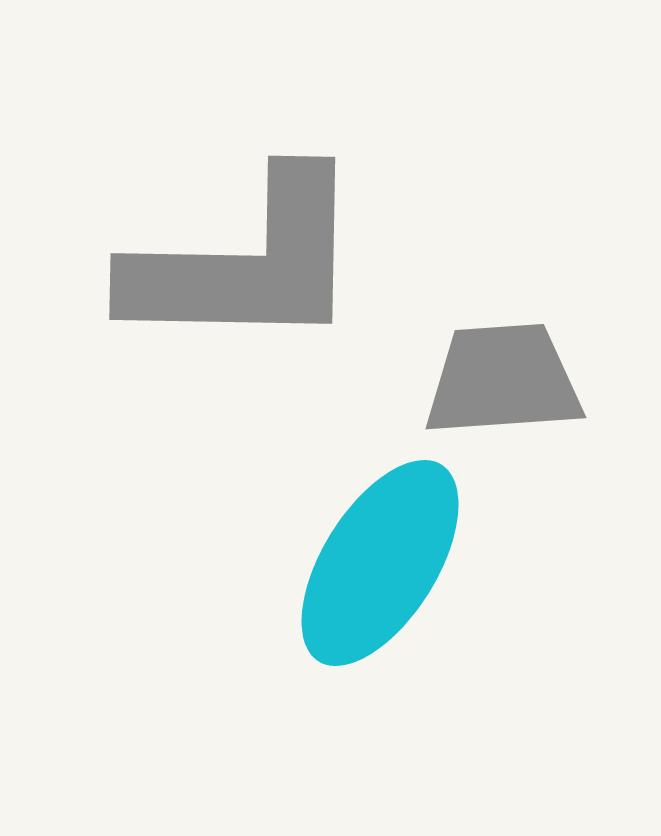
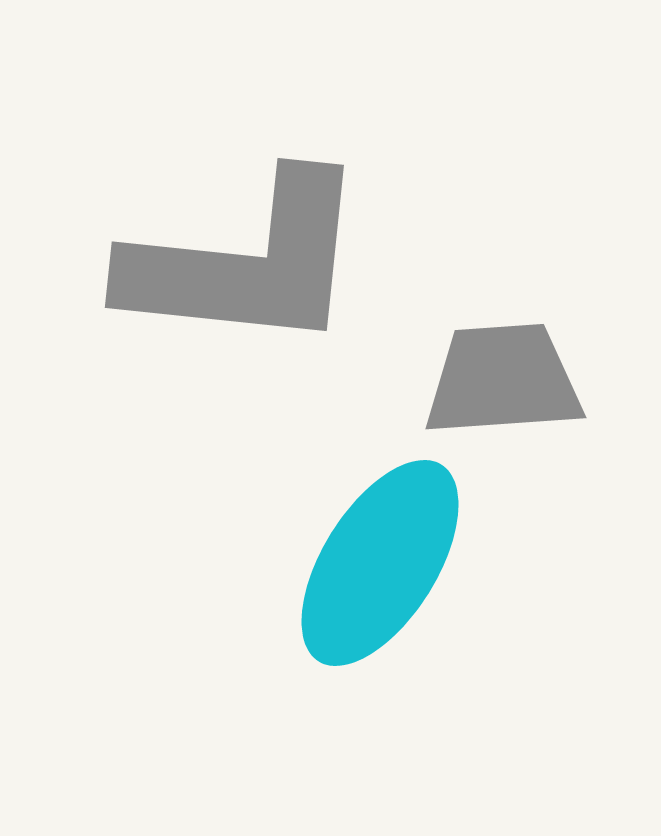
gray L-shape: rotated 5 degrees clockwise
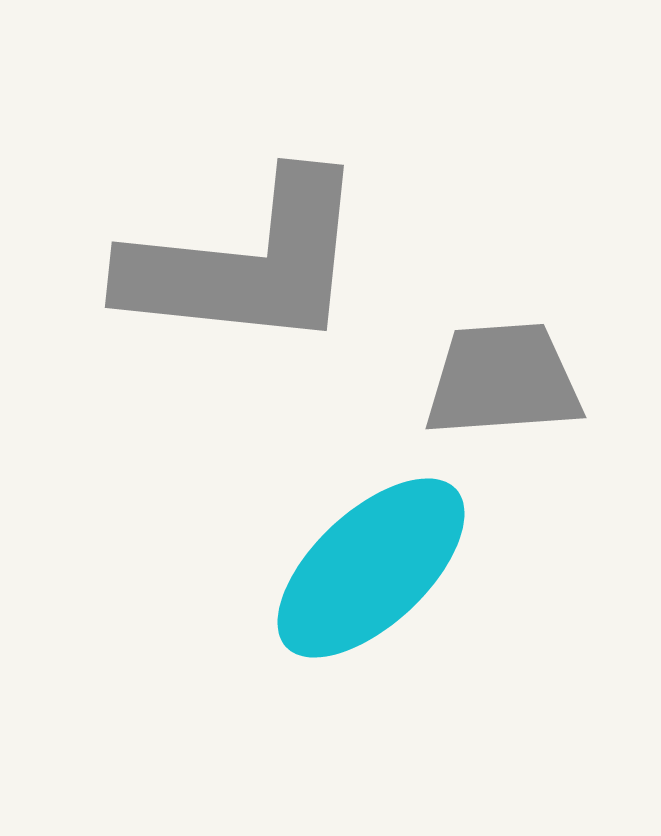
cyan ellipse: moved 9 px left, 5 px down; rotated 15 degrees clockwise
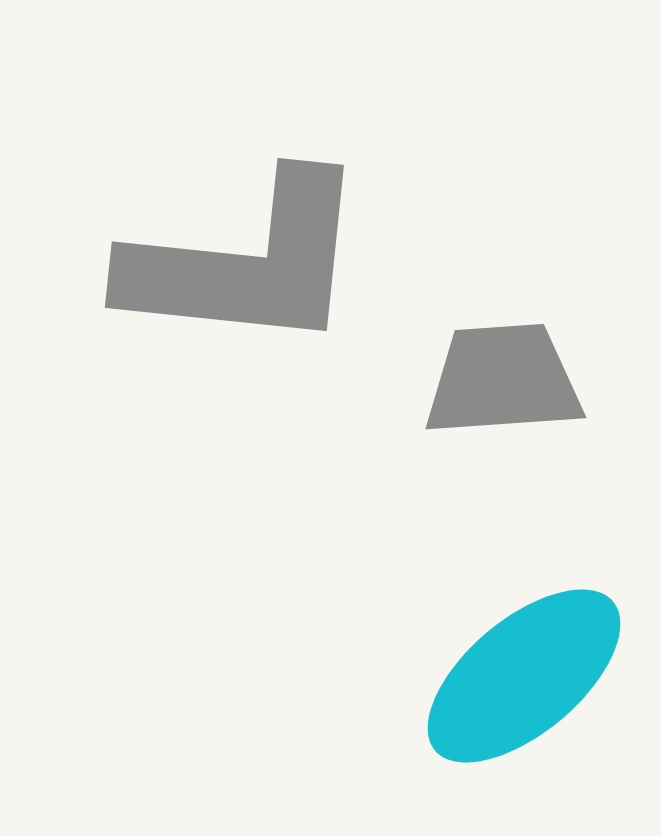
cyan ellipse: moved 153 px right, 108 px down; rotated 3 degrees clockwise
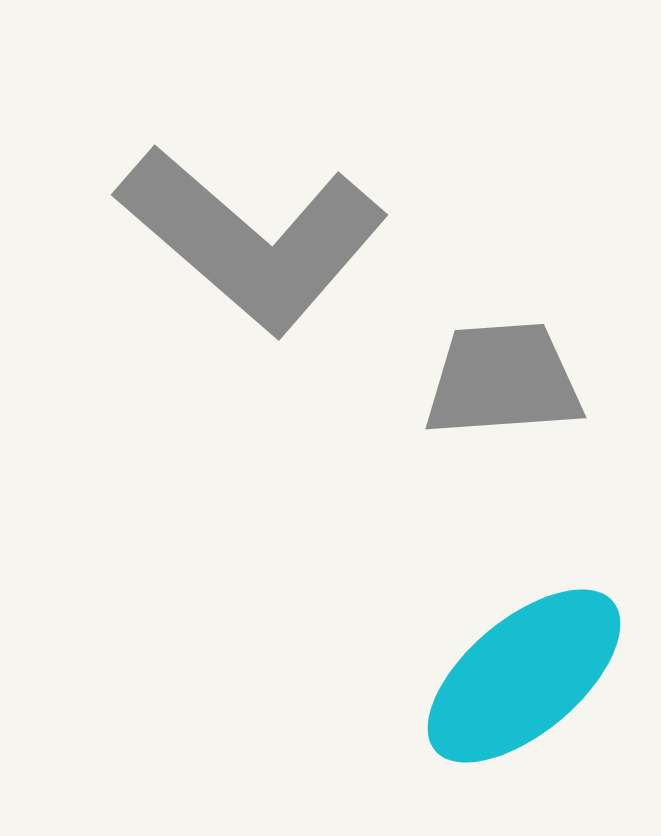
gray L-shape: moved 6 px right, 24 px up; rotated 35 degrees clockwise
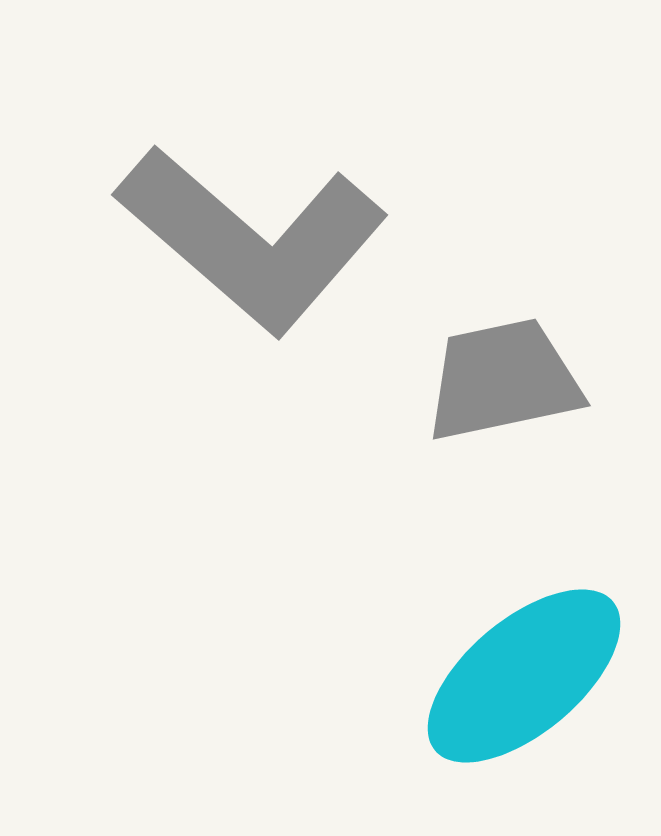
gray trapezoid: rotated 8 degrees counterclockwise
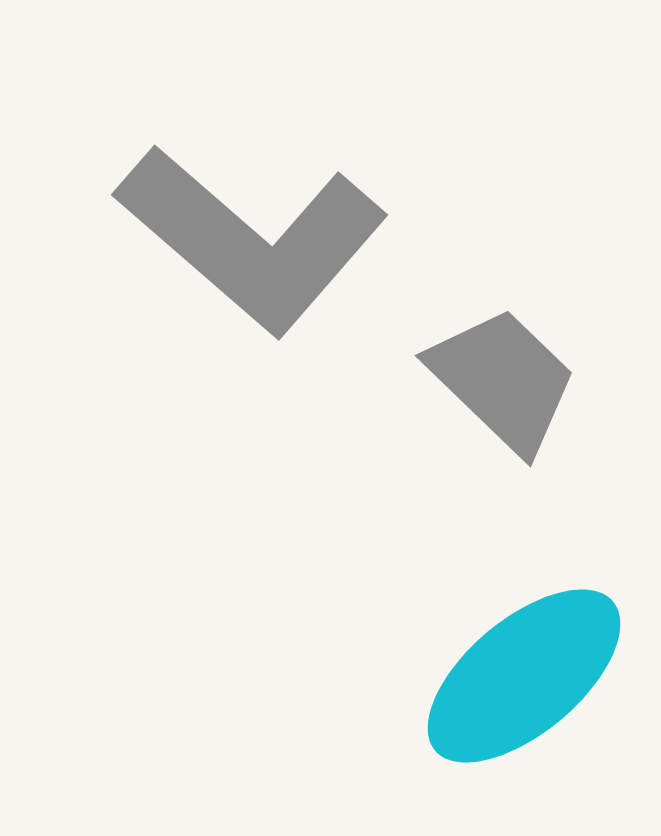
gray trapezoid: rotated 56 degrees clockwise
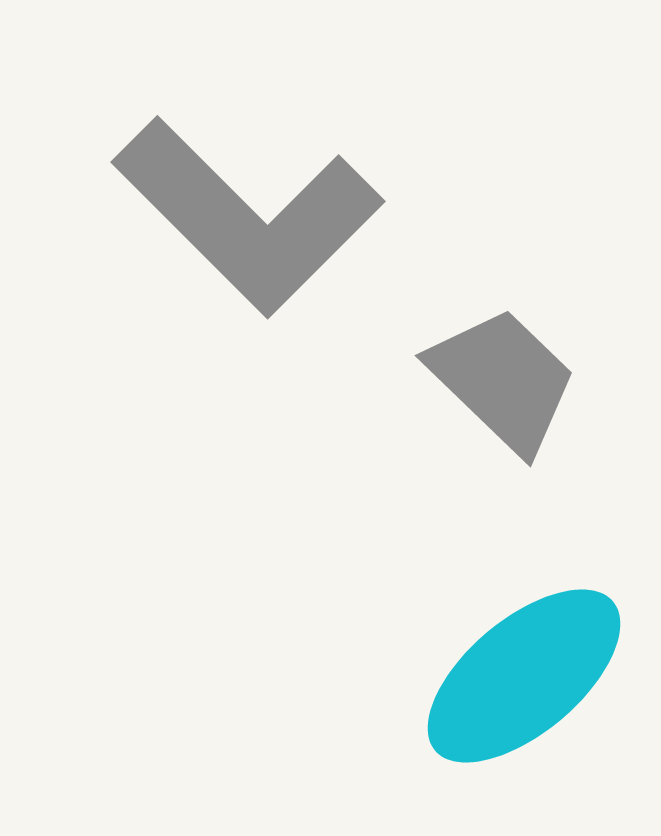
gray L-shape: moved 4 px left, 23 px up; rotated 4 degrees clockwise
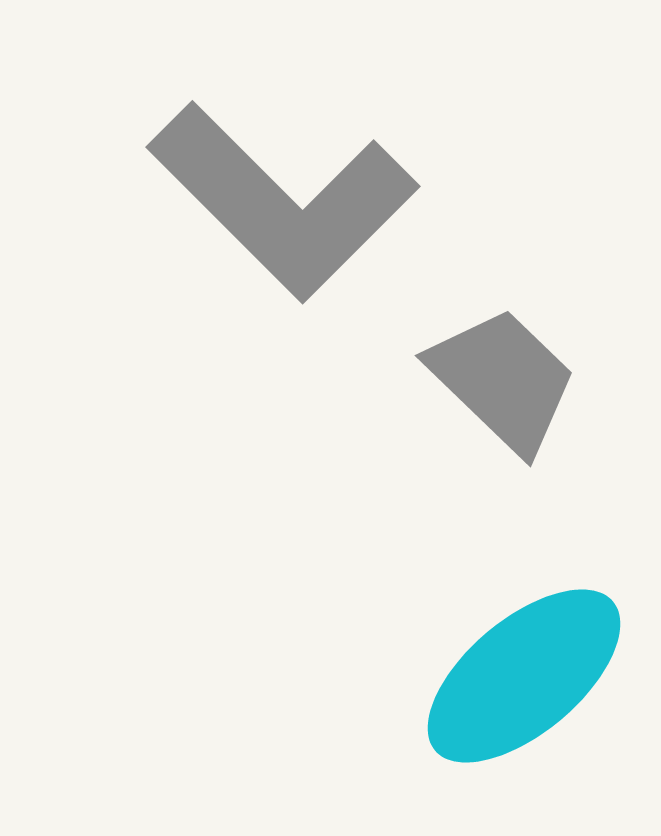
gray L-shape: moved 35 px right, 15 px up
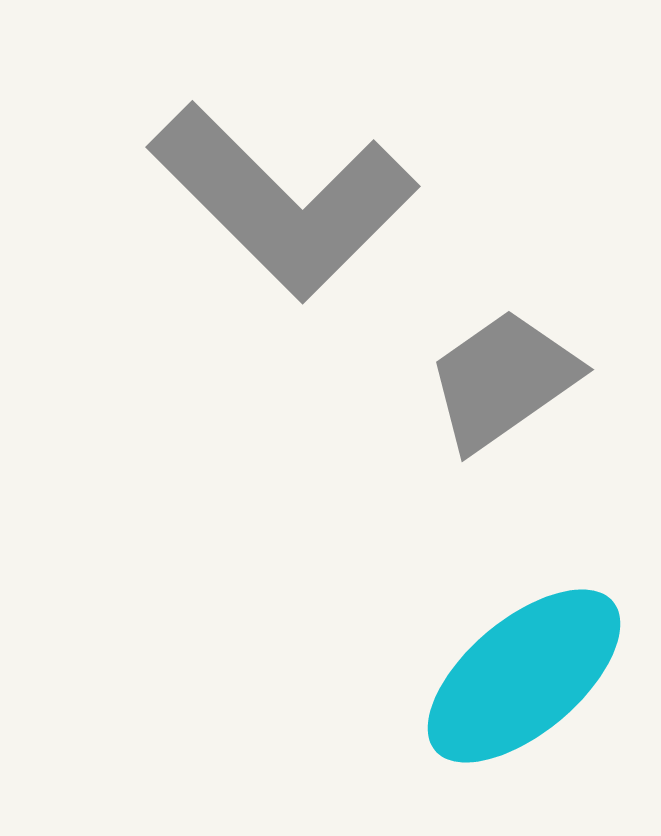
gray trapezoid: rotated 79 degrees counterclockwise
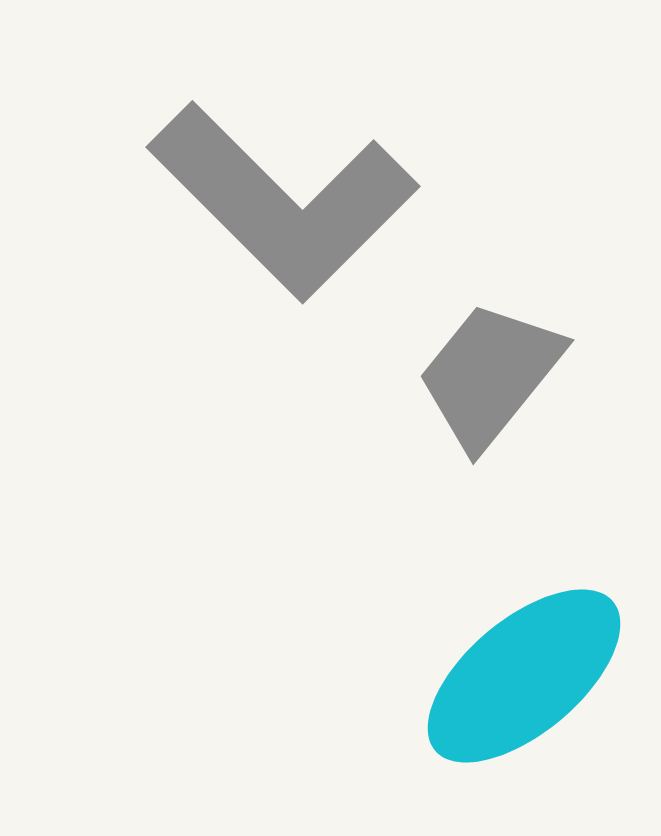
gray trapezoid: moved 13 px left, 5 px up; rotated 16 degrees counterclockwise
